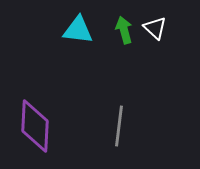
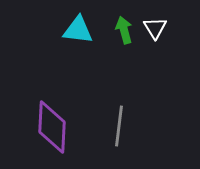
white triangle: rotated 15 degrees clockwise
purple diamond: moved 17 px right, 1 px down
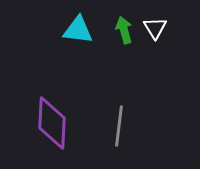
purple diamond: moved 4 px up
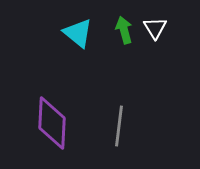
cyan triangle: moved 3 px down; rotated 32 degrees clockwise
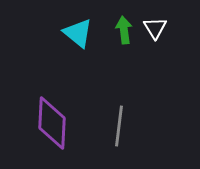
green arrow: rotated 8 degrees clockwise
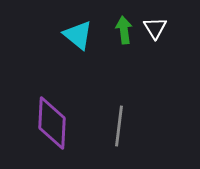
cyan triangle: moved 2 px down
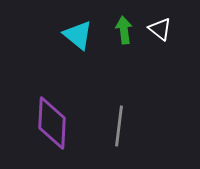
white triangle: moved 5 px right, 1 px down; rotated 20 degrees counterclockwise
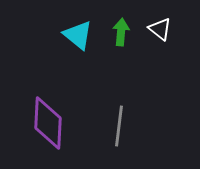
green arrow: moved 3 px left, 2 px down; rotated 12 degrees clockwise
purple diamond: moved 4 px left
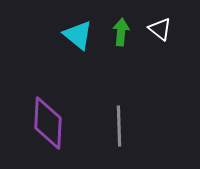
gray line: rotated 9 degrees counterclockwise
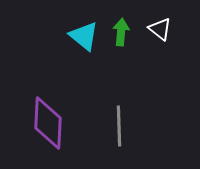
cyan triangle: moved 6 px right, 1 px down
